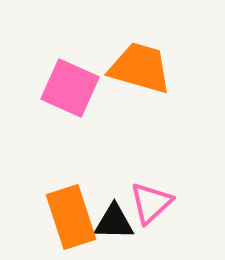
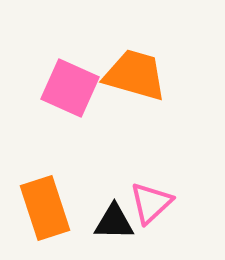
orange trapezoid: moved 5 px left, 7 px down
orange rectangle: moved 26 px left, 9 px up
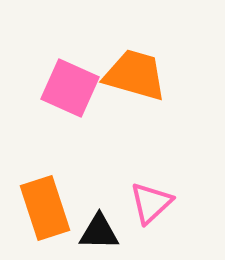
black triangle: moved 15 px left, 10 px down
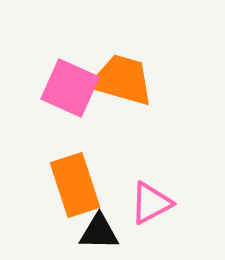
orange trapezoid: moved 13 px left, 5 px down
pink triangle: rotated 15 degrees clockwise
orange rectangle: moved 30 px right, 23 px up
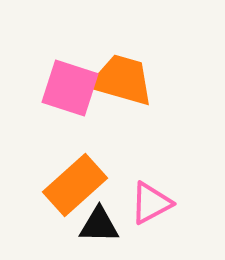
pink square: rotated 6 degrees counterclockwise
orange rectangle: rotated 66 degrees clockwise
black triangle: moved 7 px up
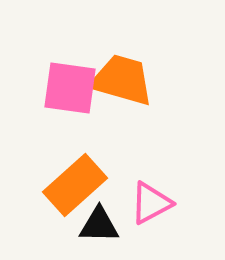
pink square: rotated 10 degrees counterclockwise
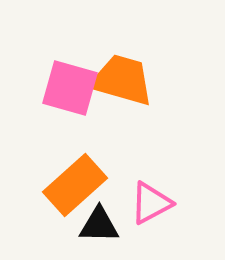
pink square: rotated 8 degrees clockwise
